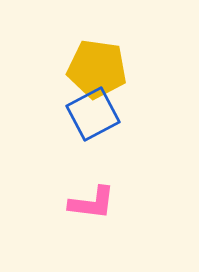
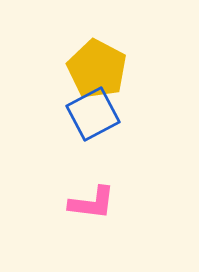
yellow pentagon: rotated 20 degrees clockwise
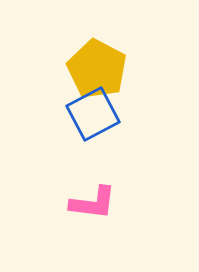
pink L-shape: moved 1 px right
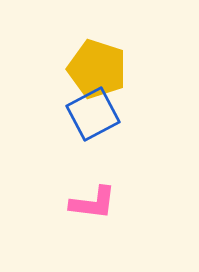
yellow pentagon: rotated 10 degrees counterclockwise
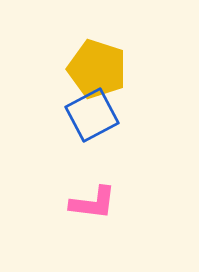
blue square: moved 1 px left, 1 px down
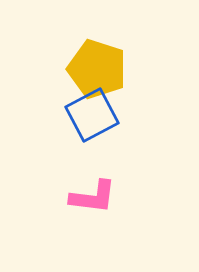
pink L-shape: moved 6 px up
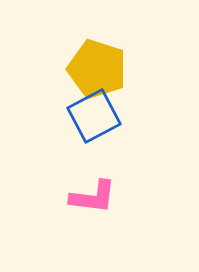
blue square: moved 2 px right, 1 px down
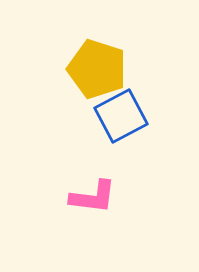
blue square: moved 27 px right
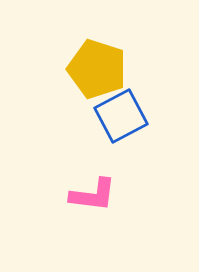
pink L-shape: moved 2 px up
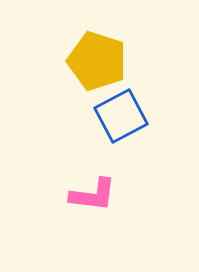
yellow pentagon: moved 8 px up
